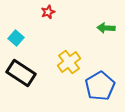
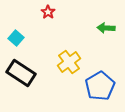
red star: rotated 16 degrees counterclockwise
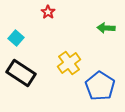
yellow cross: moved 1 px down
blue pentagon: rotated 8 degrees counterclockwise
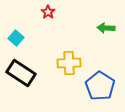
yellow cross: rotated 35 degrees clockwise
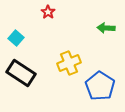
yellow cross: rotated 20 degrees counterclockwise
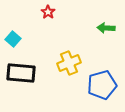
cyan square: moved 3 px left, 1 px down
black rectangle: rotated 28 degrees counterclockwise
blue pentagon: moved 2 px right, 1 px up; rotated 24 degrees clockwise
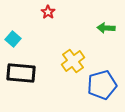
yellow cross: moved 4 px right, 2 px up; rotated 15 degrees counterclockwise
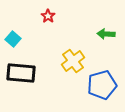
red star: moved 4 px down
green arrow: moved 6 px down
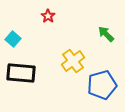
green arrow: rotated 42 degrees clockwise
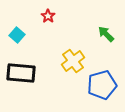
cyan square: moved 4 px right, 4 px up
